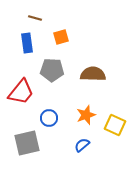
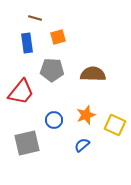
orange square: moved 3 px left
blue circle: moved 5 px right, 2 px down
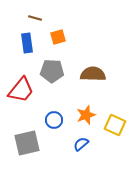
gray pentagon: moved 1 px down
red trapezoid: moved 2 px up
blue semicircle: moved 1 px left, 1 px up
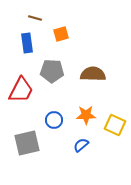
orange square: moved 3 px right, 3 px up
red trapezoid: rotated 12 degrees counterclockwise
orange star: rotated 18 degrees clockwise
blue semicircle: moved 1 px down
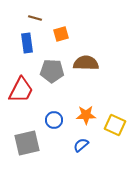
brown semicircle: moved 7 px left, 11 px up
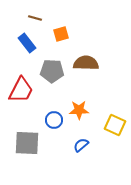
blue rectangle: rotated 30 degrees counterclockwise
orange star: moved 7 px left, 5 px up
gray square: rotated 16 degrees clockwise
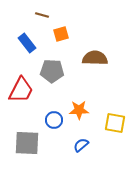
brown line: moved 7 px right, 3 px up
brown semicircle: moved 9 px right, 5 px up
yellow square: moved 2 px up; rotated 15 degrees counterclockwise
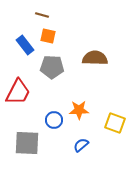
orange square: moved 13 px left, 2 px down; rotated 28 degrees clockwise
blue rectangle: moved 2 px left, 2 px down
gray pentagon: moved 4 px up
red trapezoid: moved 3 px left, 2 px down
yellow square: rotated 10 degrees clockwise
